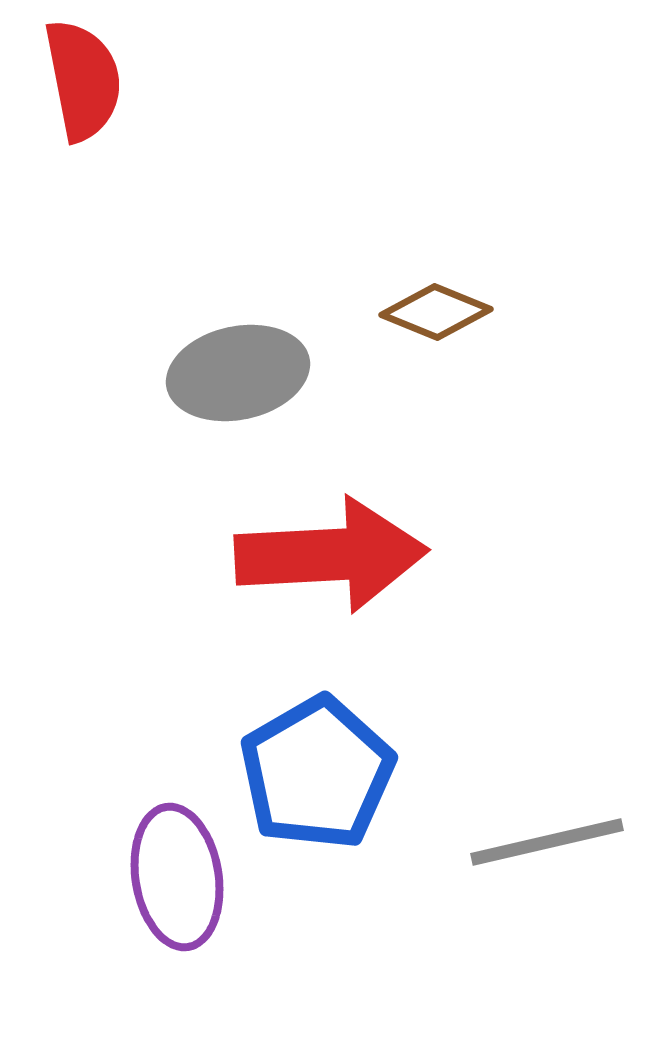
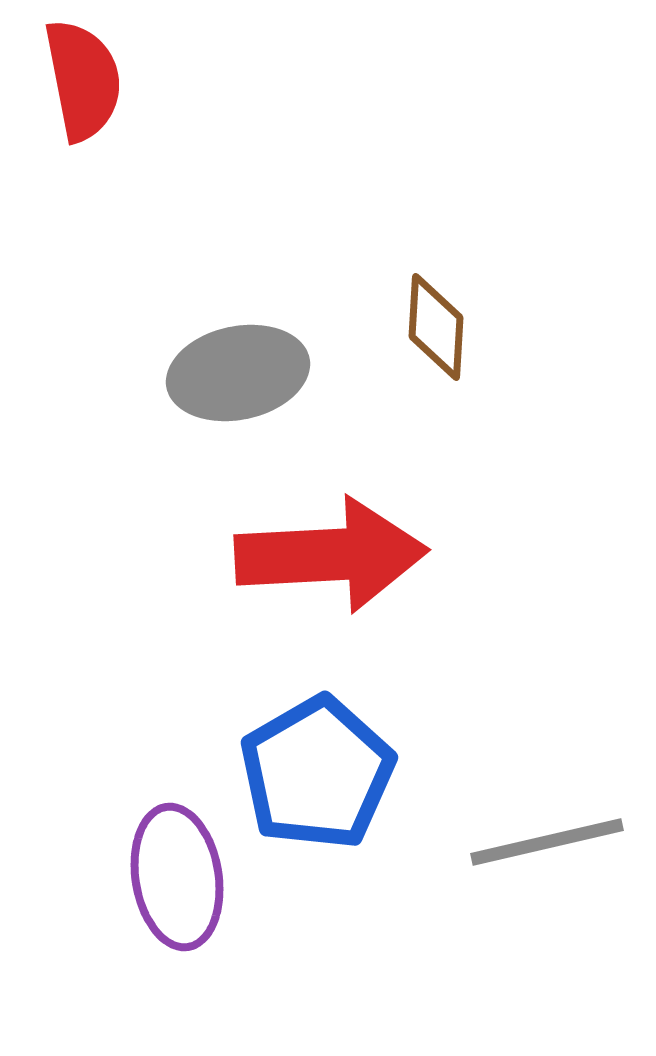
brown diamond: moved 15 px down; rotated 71 degrees clockwise
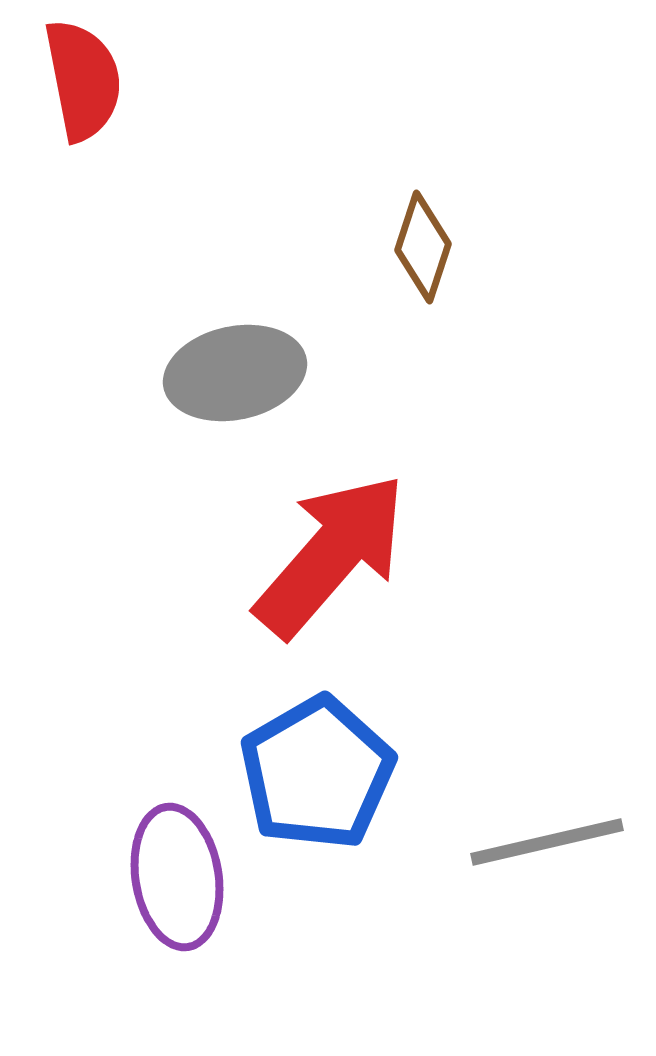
brown diamond: moved 13 px left, 80 px up; rotated 15 degrees clockwise
gray ellipse: moved 3 px left
red arrow: rotated 46 degrees counterclockwise
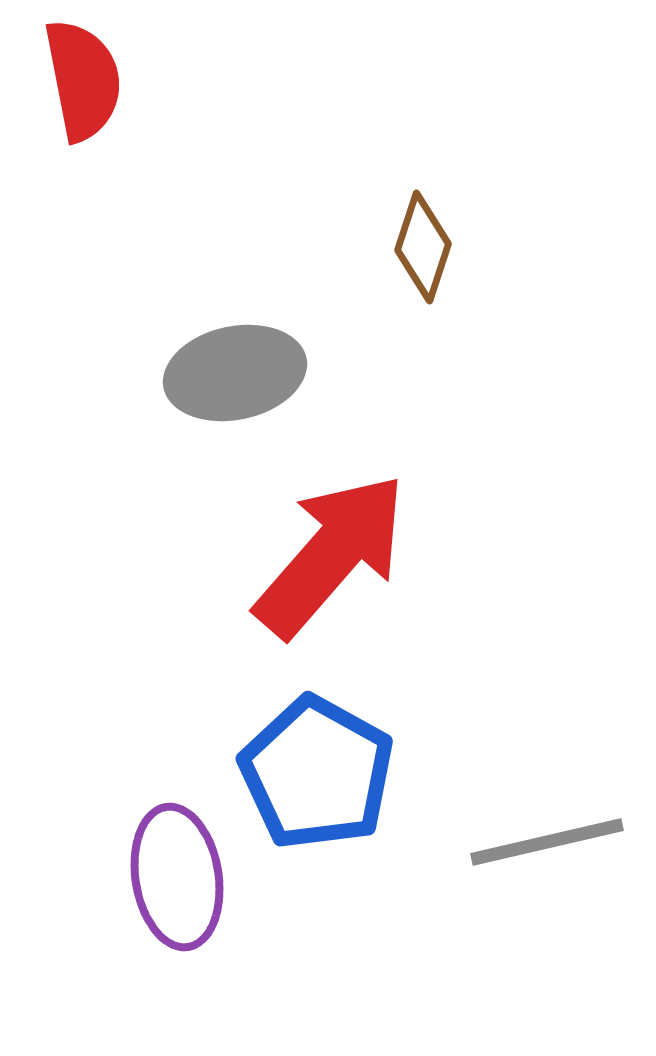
blue pentagon: rotated 13 degrees counterclockwise
